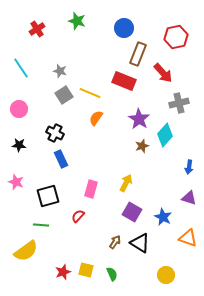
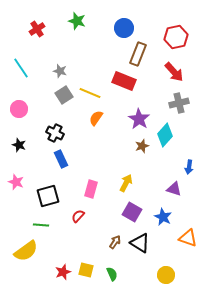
red arrow: moved 11 px right, 1 px up
black star: rotated 16 degrees clockwise
purple triangle: moved 15 px left, 9 px up
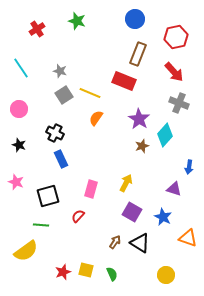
blue circle: moved 11 px right, 9 px up
gray cross: rotated 36 degrees clockwise
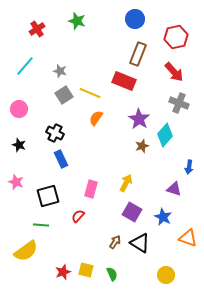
cyan line: moved 4 px right, 2 px up; rotated 75 degrees clockwise
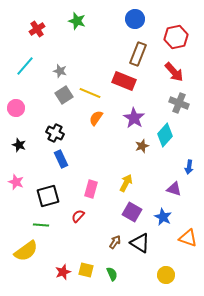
pink circle: moved 3 px left, 1 px up
purple star: moved 5 px left, 1 px up
